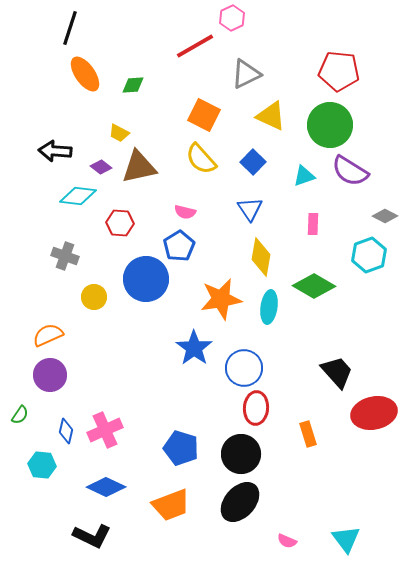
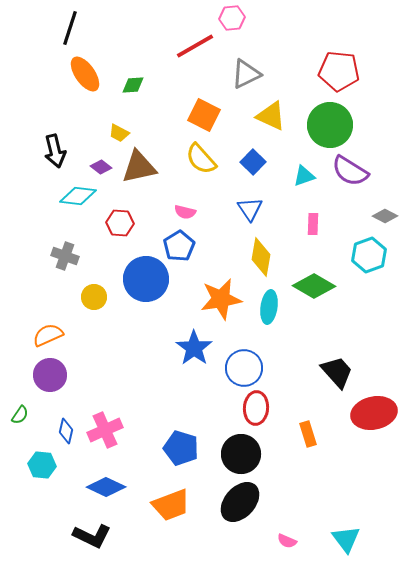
pink hexagon at (232, 18): rotated 20 degrees clockwise
black arrow at (55, 151): rotated 108 degrees counterclockwise
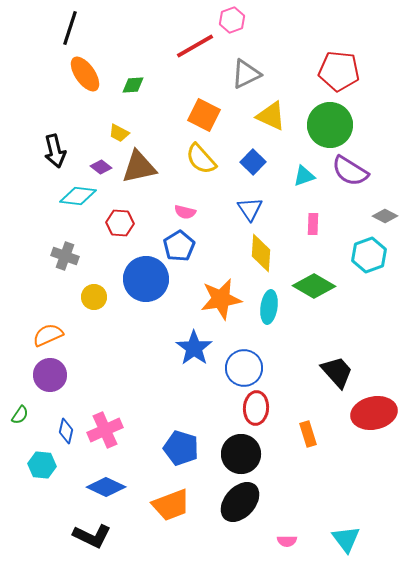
pink hexagon at (232, 18): moved 2 px down; rotated 15 degrees counterclockwise
yellow diamond at (261, 257): moved 4 px up; rotated 6 degrees counterclockwise
pink semicircle at (287, 541): rotated 24 degrees counterclockwise
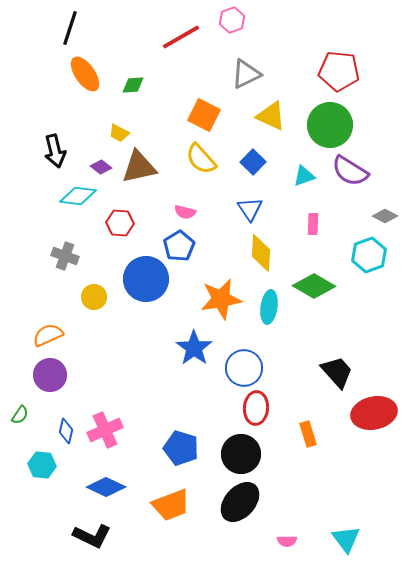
red line at (195, 46): moved 14 px left, 9 px up
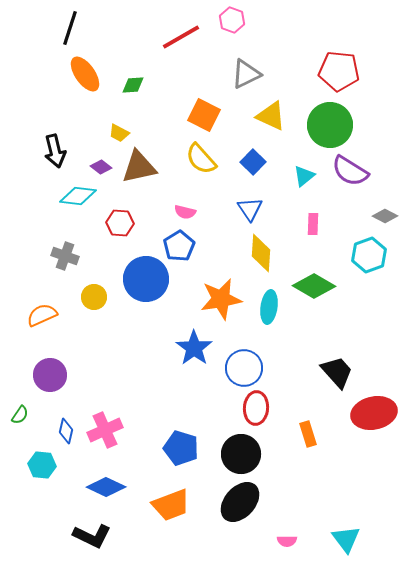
pink hexagon at (232, 20): rotated 20 degrees counterclockwise
cyan triangle at (304, 176): rotated 20 degrees counterclockwise
orange semicircle at (48, 335): moved 6 px left, 20 px up
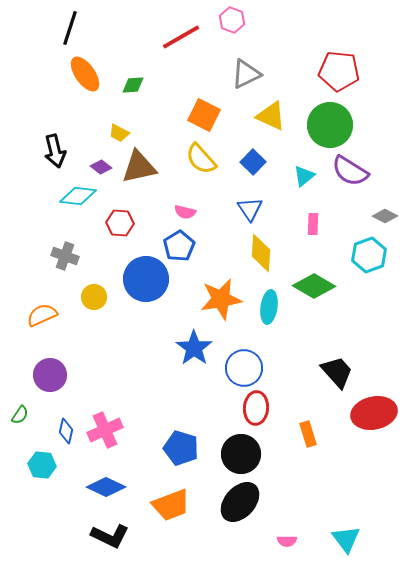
black L-shape at (92, 536): moved 18 px right
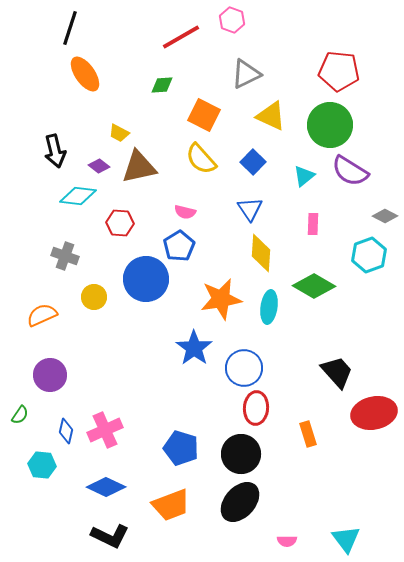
green diamond at (133, 85): moved 29 px right
purple diamond at (101, 167): moved 2 px left, 1 px up
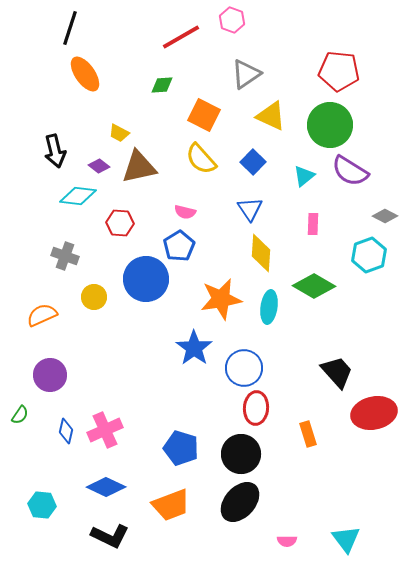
gray triangle at (246, 74): rotated 8 degrees counterclockwise
cyan hexagon at (42, 465): moved 40 px down
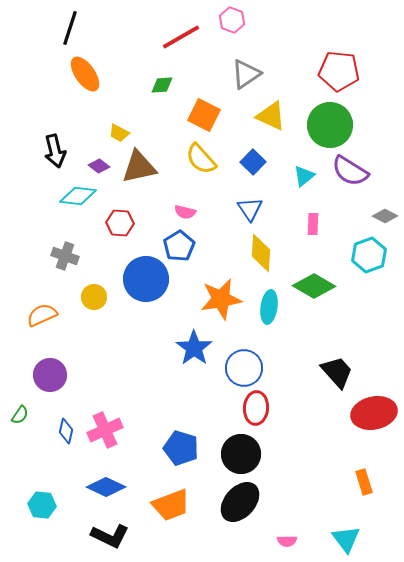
orange rectangle at (308, 434): moved 56 px right, 48 px down
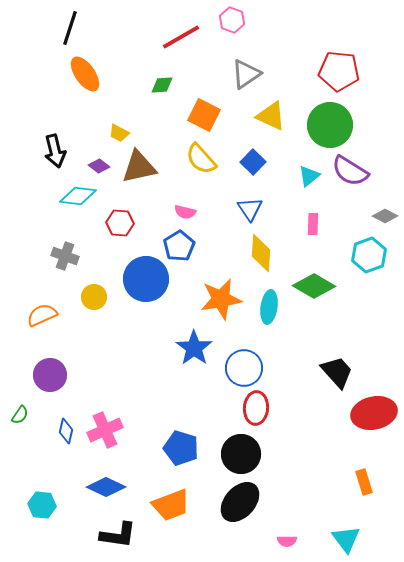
cyan triangle at (304, 176): moved 5 px right
black L-shape at (110, 536): moved 8 px right, 1 px up; rotated 18 degrees counterclockwise
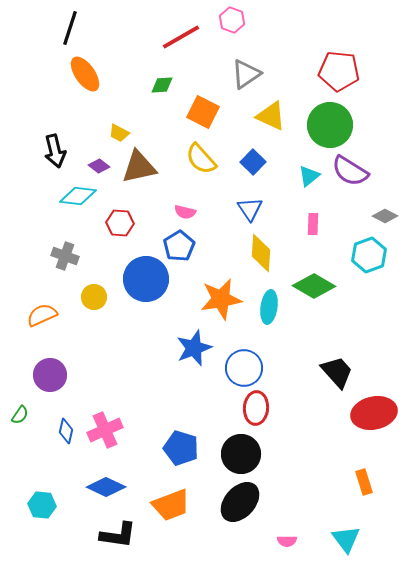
orange square at (204, 115): moved 1 px left, 3 px up
blue star at (194, 348): rotated 15 degrees clockwise
